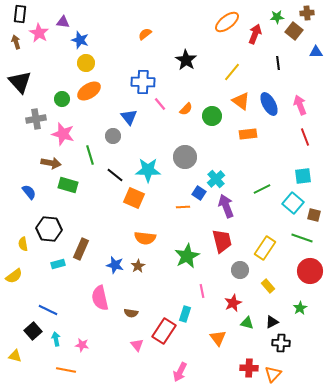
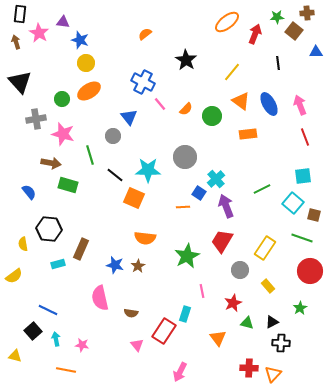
blue cross at (143, 82): rotated 25 degrees clockwise
red trapezoid at (222, 241): rotated 135 degrees counterclockwise
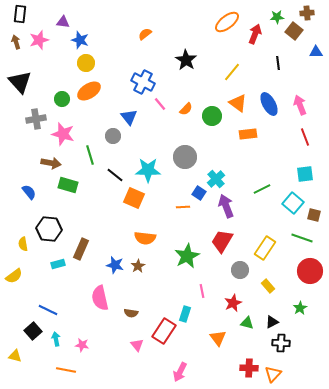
pink star at (39, 33): moved 7 px down; rotated 24 degrees clockwise
orange triangle at (241, 101): moved 3 px left, 2 px down
cyan square at (303, 176): moved 2 px right, 2 px up
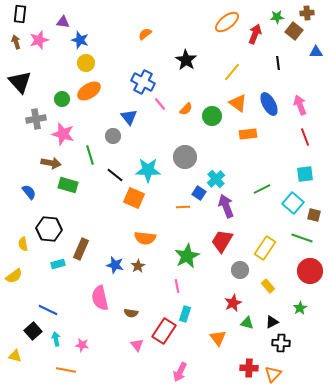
pink line at (202, 291): moved 25 px left, 5 px up
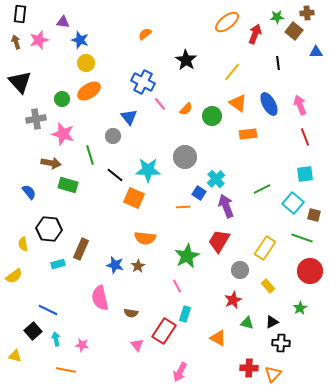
red trapezoid at (222, 241): moved 3 px left
pink line at (177, 286): rotated 16 degrees counterclockwise
red star at (233, 303): moved 3 px up
orange triangle at (218, 338): rotated 24 degrees counterclockwise
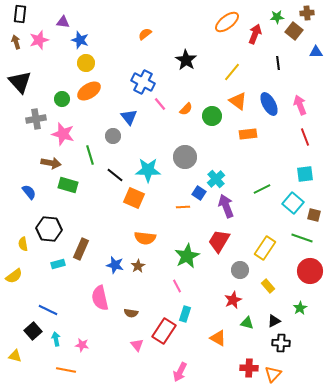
orange triangle at (238, 103): moved 2 px up
black triangle at (272, 322): moved 2 px right, 1 px up
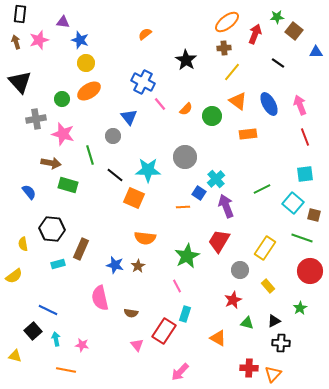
brown cross at (307, 13): moved 83 px left, 35 px down
black line at (278, 63): rotated 48 degrees counterclockwise
black hexagon at (49, 229): moved 3 px right
pink arrow at (180, 372): rotated 18 degrees clockwise
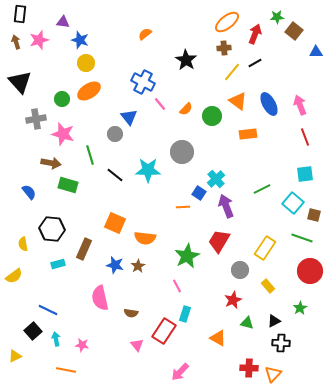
black line at (278, 63): moved 23 px left; rotated 64 degrees counterclockwise
gray circle at (113, 136): moved 2 px right, 2 px up
gray circle at (185, 157): moved 3 px left, 5 px up
orange square at (134, 198): moved 19 px left, 25 px down
brown rectangle at (81, 249): moved 3 px right
yellow triangle at (15, 356): rotated 40 degrees counterclockwise
